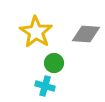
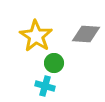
yellow star: moved 4 px down
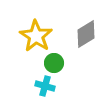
gray diamond: rotated 36 degrees counterclockwise
